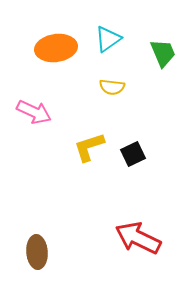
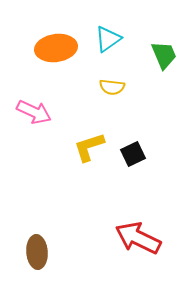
green trapezoid: moved 1 px right, 2 px down
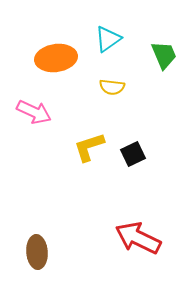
orange ellipse: moved 10 px down
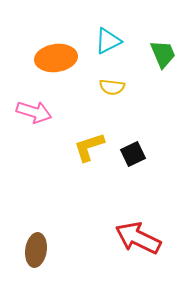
cyan triangle: moved 2 px down; rotated 8 degrees clockwise
green trapezoid: moved 1 px left, 1 px up
pink arrow: rotated 8 degrees counterclockwise
brown ellipse: moved 1 px left, 2 px up; rotated 12 degrees clockwise
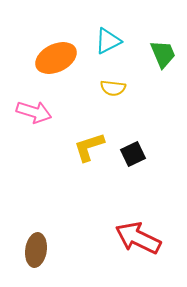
orange ellipse: rotated 18 degrees counterclockwise
yellow semicircle: moved 1 px right, 1 px down
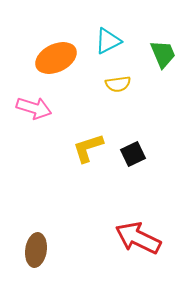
yellow semicircle: moved 5 px right, 4 px up; rotated 15 degrees counterclockwise
pink arrow: moved 4 px up
yellow L-shape: moved 1 px left, 1 px down
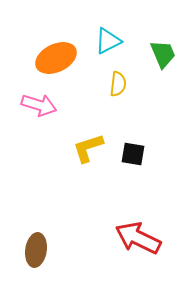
yellow semicircle: rotated 75 degrees counterclockwise
pink arrow: moved 5 px right, 3 px up
black square: rotated 35 degrees clockwise
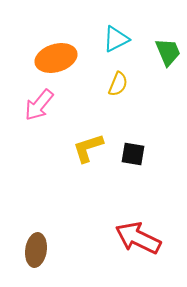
cyan triangle: moved 8 px right, 2 px up
green trapezoid: moved 5 px right, 2 px up
orange ellipse: rotated 9 degrees clockwise
yellow semicircle: rotated 15 degrees clockwise
pink arrow: rotated 112 degrees clockwise
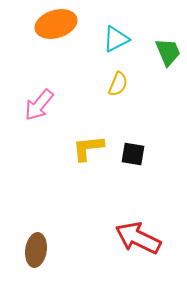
orange ellipse: moved 34 px up
yellow L-shape: rotated 12 degrees clockwise
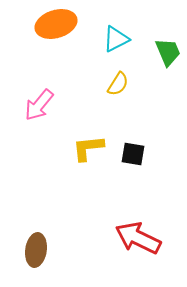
yellow semicircle: rotated 10 degrees clockwise
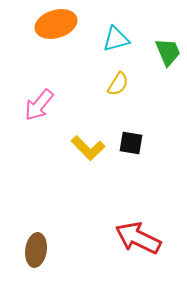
cyan triangle: rotated 12 degrees clockwise
yellow L-shape: rotated 128 degrees counterclockwise
black square: moved 2 px left, 11 px up
